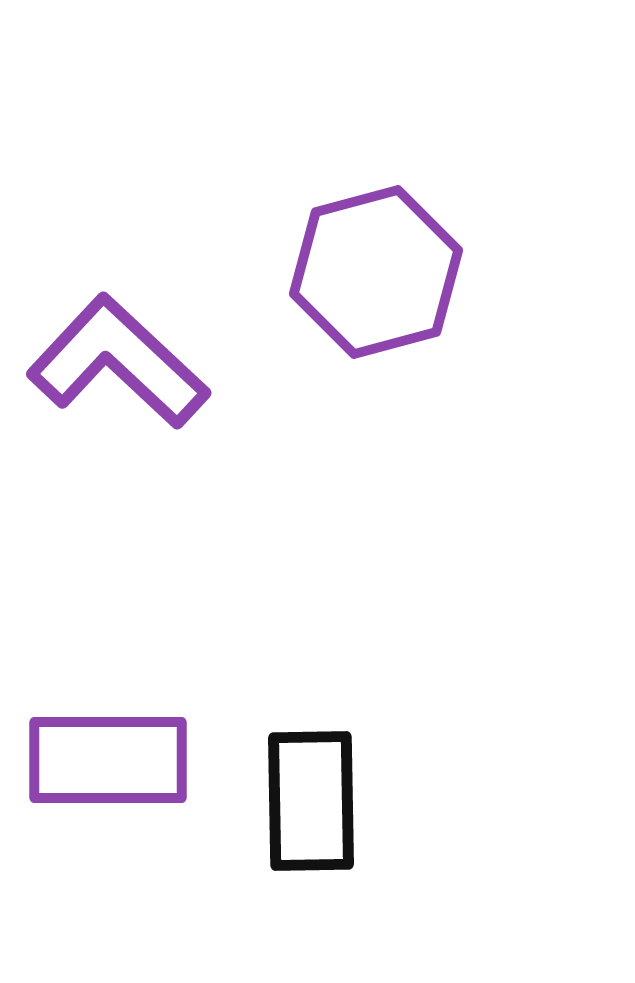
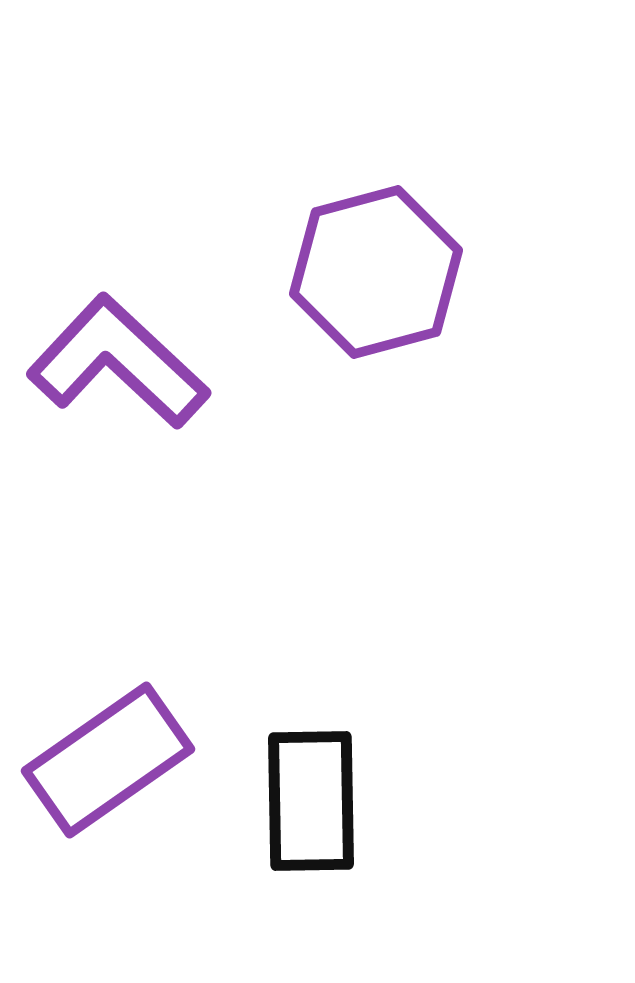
purple rectangle: rotated 35 degrees counterclockwise
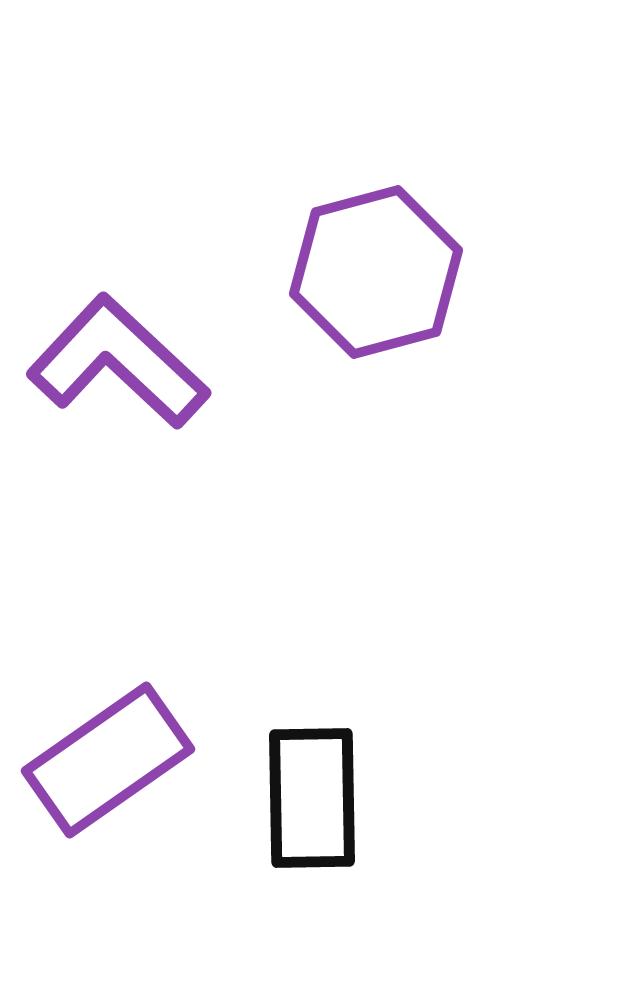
black rectangle: moved 1 px right, 3 px up
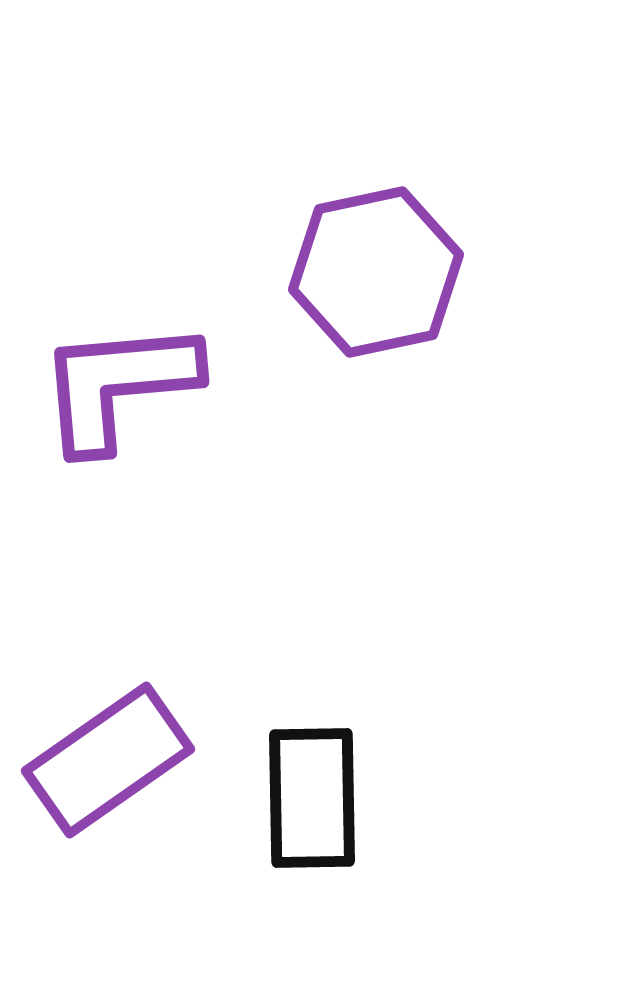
purple hexagon: rotated 3 degrees clockwise
purple L-shape: moved 23 px down; rotated 48 degrees counterclockwise
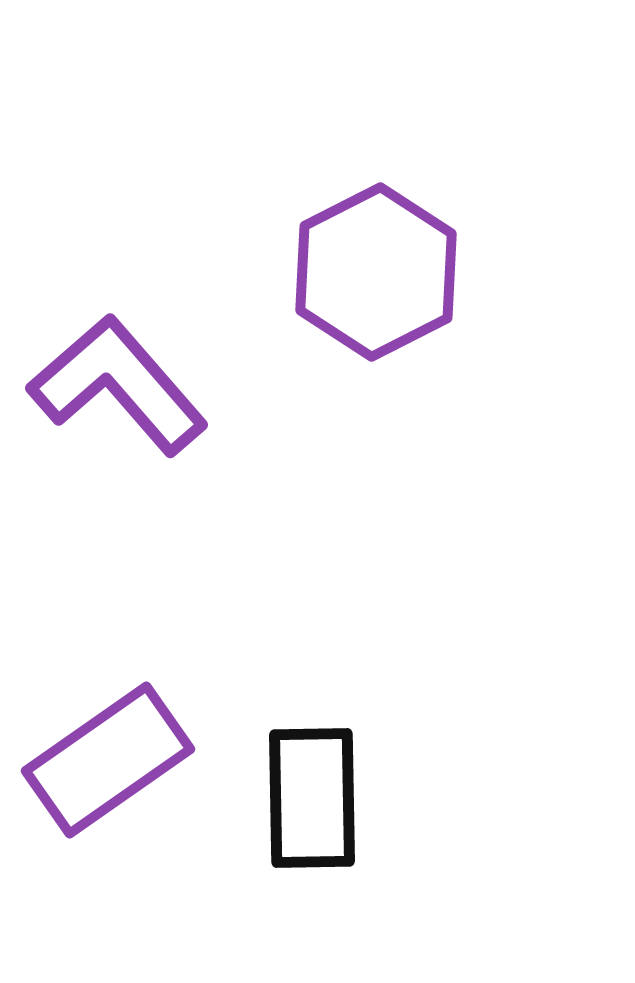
purple hexagon: rotated 15 degrees counterclockwise
purple L-shape: rotated 54 degrees clockwise
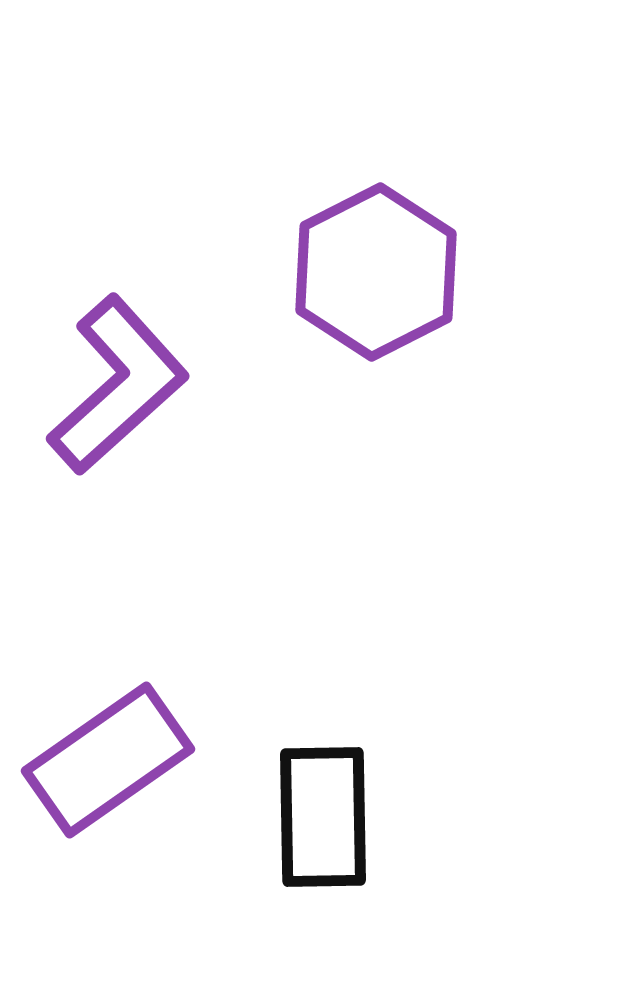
purple L-shape: rotated 89 degrees clockwise
black rectangle: moved 11 px right, 19 px down
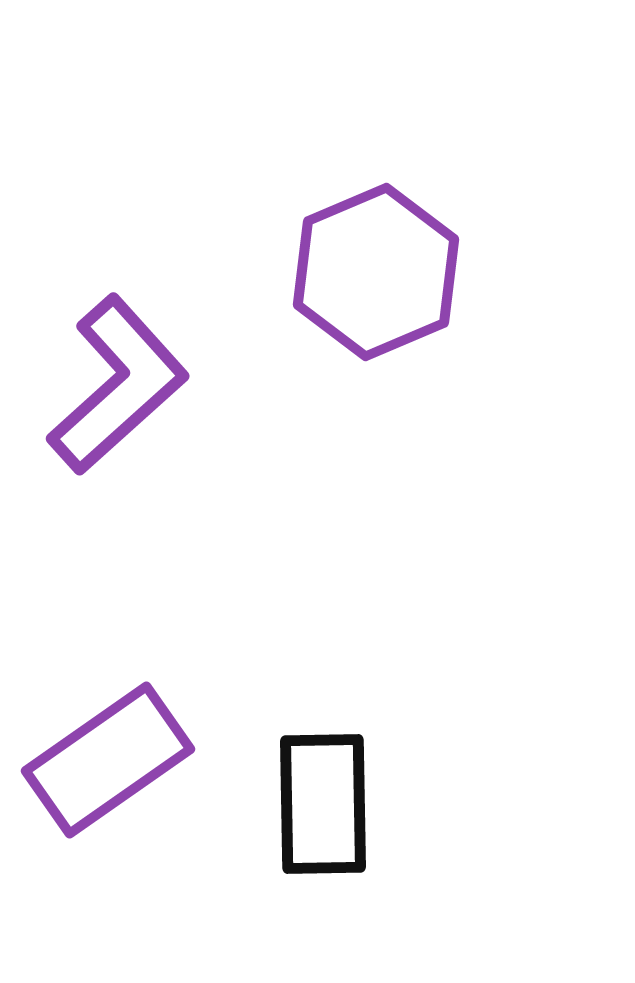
purple hexagon: rotated 4 degrees clockwise
black rectangle: moved 13 px up
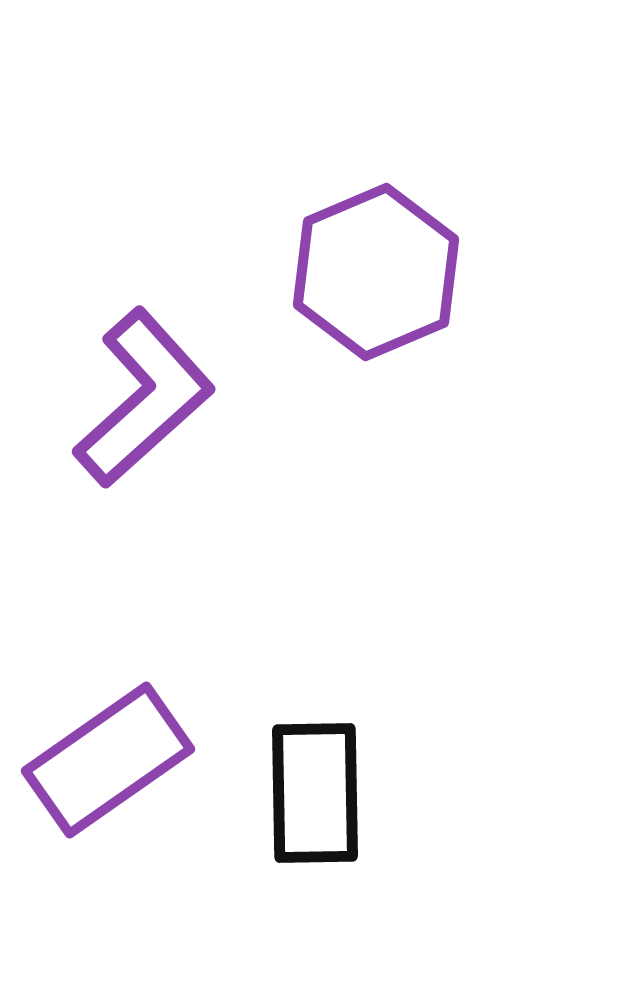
purple L-shape: moved 26 px right, 13 px down
black rectangle: moved 8 px left, 11 px up
